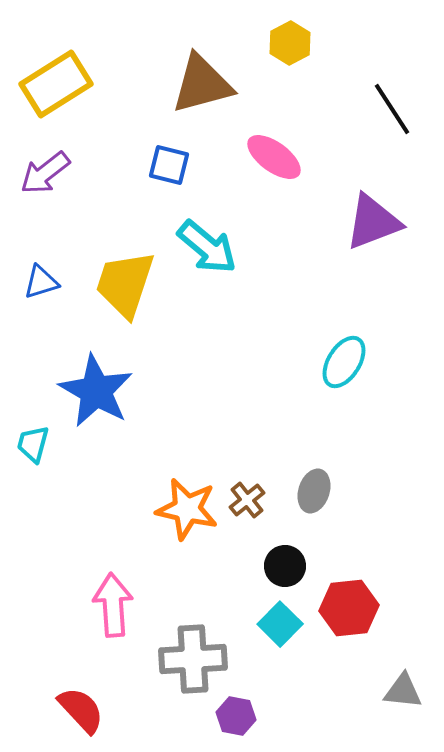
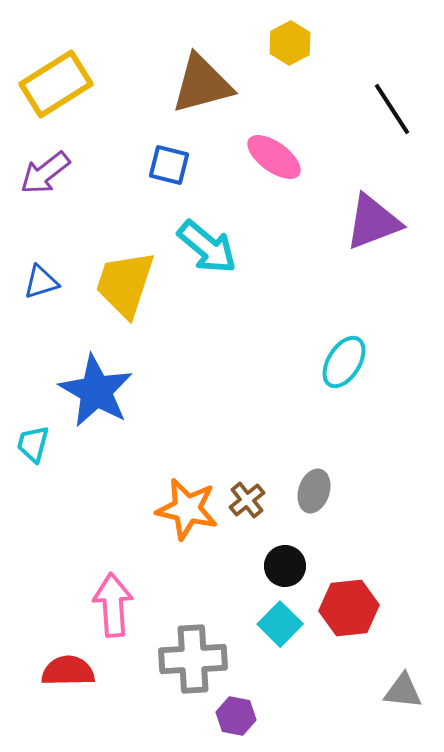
red semicircle: moved 13 px left, 39 px up; rotated 48 degrees counterclockwise
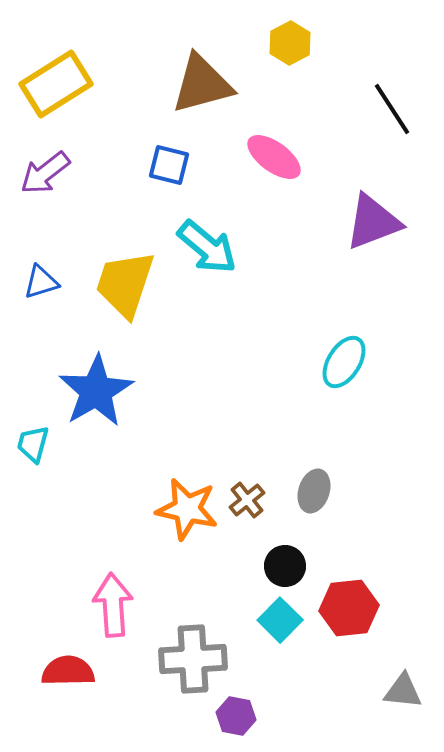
blue star: rotated 12 degrees clockwise
cyan square: moved 4 px up
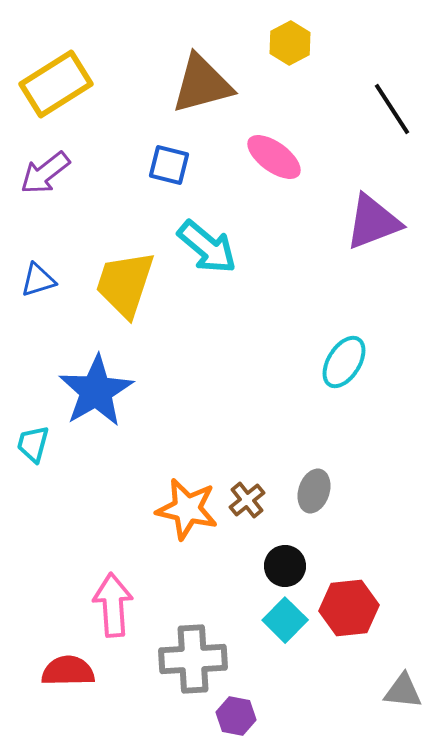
blue triangle: moved 3 px left, 2 px up
cyan square: moved 5 px right
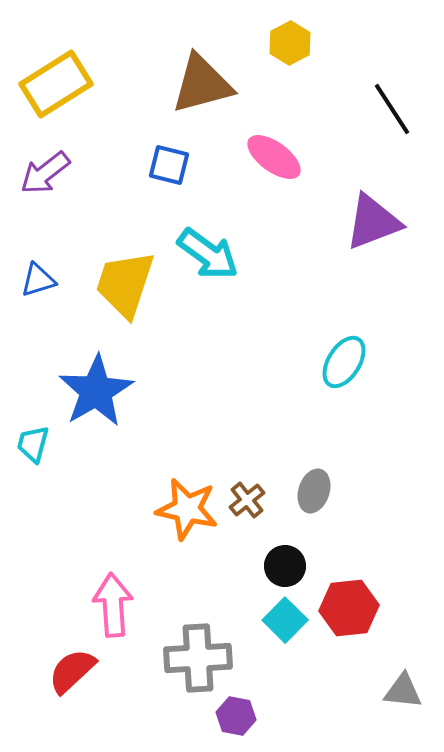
cyan arrow: moved 1 px right, 7 px down; rotated 4 degrees counterclockwise
gray cross: moved 5 px right, 1 px up
red semicircle: moved 4 px right; rotated 42 degrees counterclockwise
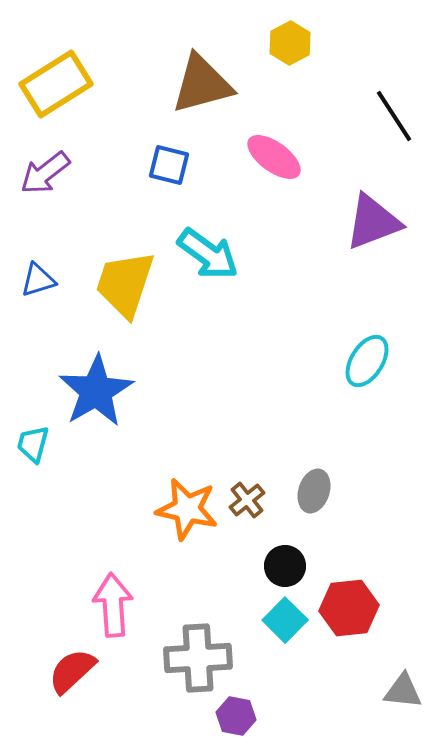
black line: moved 2 px right, 7 px down
cyan ellipse: moved 23 px right, 1 px up
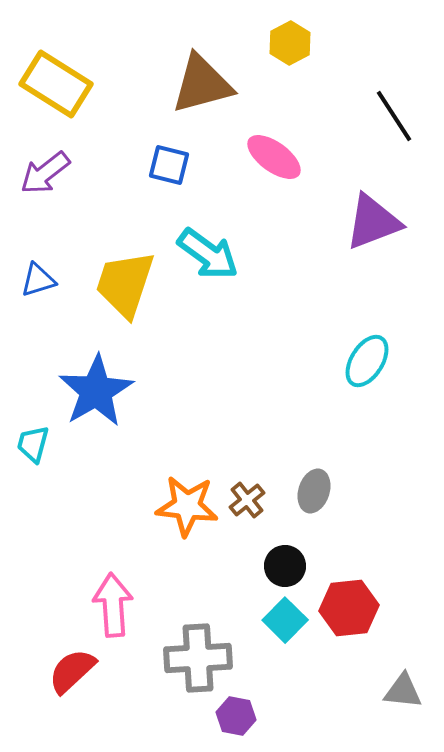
yellow rectangle: rotated 64 degrees clockwise
orange star: moved 3 px up; rotated 6 degrees counterclockwise
